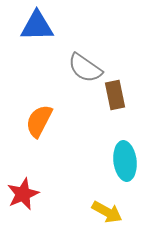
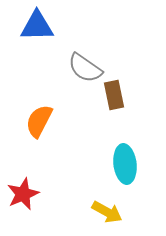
brown rectangle: moved 1 px left
cyan ellipse: moved 3 px down
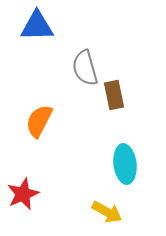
gray semicircle: rotated 39 degrees clockwise
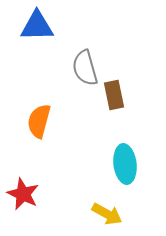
orange semicircle: rotated 12 degrees counterclockwise
red star: rotated 24 degrees counterclockwise
yellow arrow: moved 2 px down
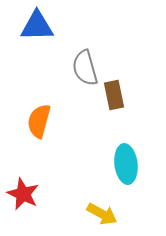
cyan ellipse: moved 1 px right
yellow arrow: moved 5 px left
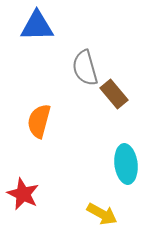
brown rectangle: moved 1 px up; rotated 28 degrees counterclockwise
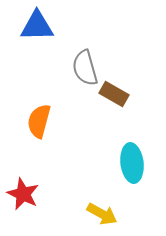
brown rectangle: rotated 20 degrees counterclockwise
cyan ellipse: moved 6 px right, 1 px up
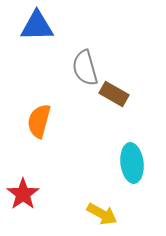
red star: rotated 12 degrees clockwise
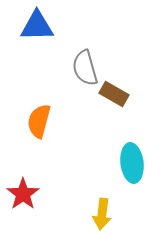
yellow arrow: rotated 68 degrees clockwise
